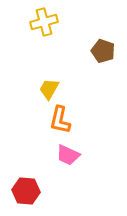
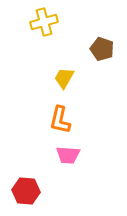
brown pentagon: moved 1 px left, 2 px up
yellow trapezoid: moved 15 px right, 11 px up
pink trapezoid: rotated 20 degrees counterclockwise
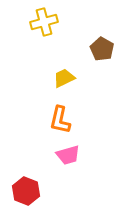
brown pentagon: rotated 10 degrees clockwise
yellow trapezoid: rotated 35 degrees clockwise
pink trapezoid: rotated 20 degrees counterclockwise
red hexagon: rotated 16 degrees clockwise
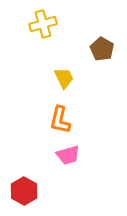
yellow cross: moved 1 px left, 2 px down
yellow trapezoid: rotated 90 degrees clockwise
red hexagon: moved 2 px left; rotated 8 degrees clockwise
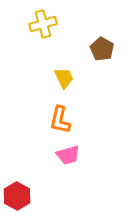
red hexagon: moved 7 px left, 5 px down
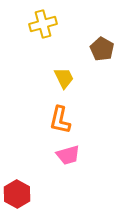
red hexagon: moved 2 px up
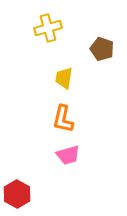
yellow cross: moved 5 px right, 4 px down
brown pentagon: rotated 10 degrees counterclockwise
yellow trapezoid: rotated 145 degrees counterclockwise
orange L-shape: moved 3 px right, 1 px up
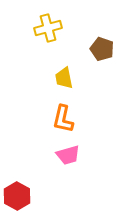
yellow trapezoid: rotated 20 degrees counterclockwise
red hexagon: moved 2 px down
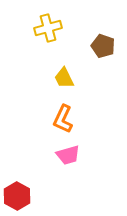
brown pentagon: moved 1 px right, 3 px up
yellow trapezoid: rotated 15 degrees counterclockwise
orange L-shape: rotated 12 degrees clockwise
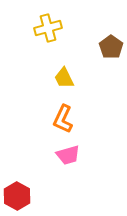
brown pentagon: moved 8 px right, 1 px down; rotated 15 degrees clockwise
